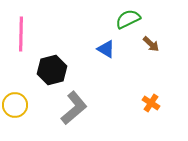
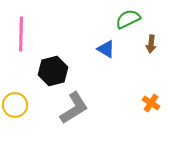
brown arrow: rotated 54 degrees clockwise
black hexagon: moved 1 px right, 1 px down
gray L-shape: rotated 8 degrees clockwise
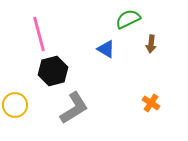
pink line: moved 18 px right; rotated 16 degrees counterclockwise
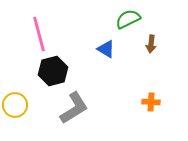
orange cross: moved 1 px up; rotated 30 degrees counterclockwise
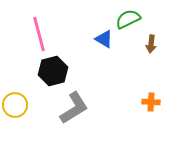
blue triangle: moved 2 px left, 10 px up
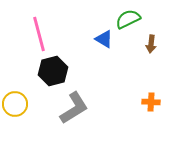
yellow circle: moved 1 px up
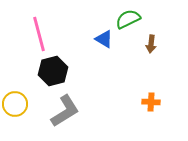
gray L-shape: moved 9 px left, 3 px down
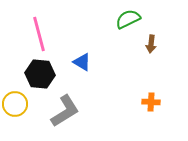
blue triangle: moved 22 px left, 23 px down
black hexagon: moved 13 px left, 3 px down; rotated 20 degrees clockwise
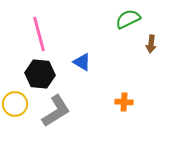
orange cross: moved 27 px left
gray L-shape: moved 9 px left
